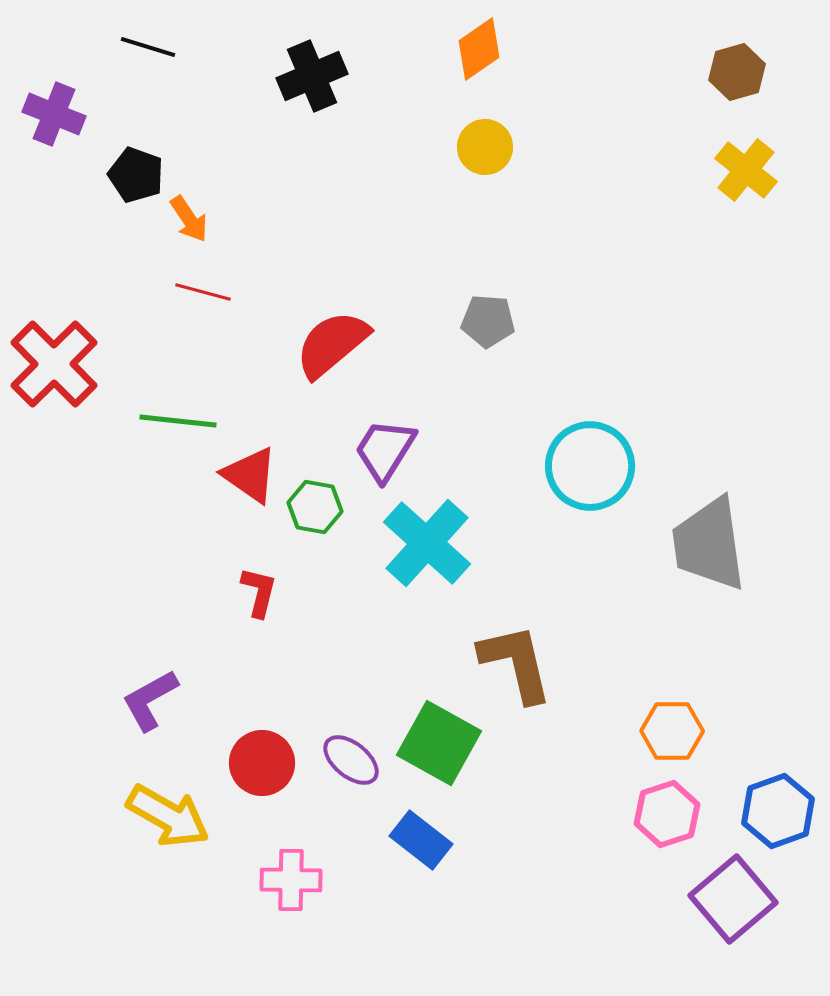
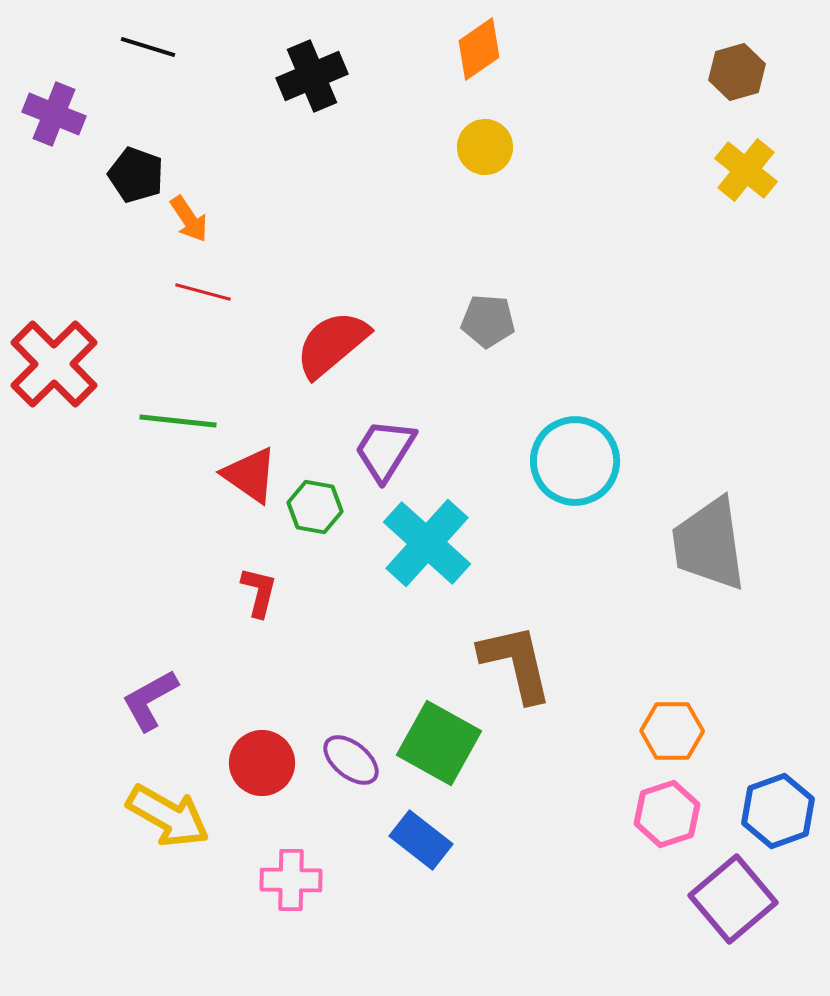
cyan circle: moved 15 px left, 5 px up
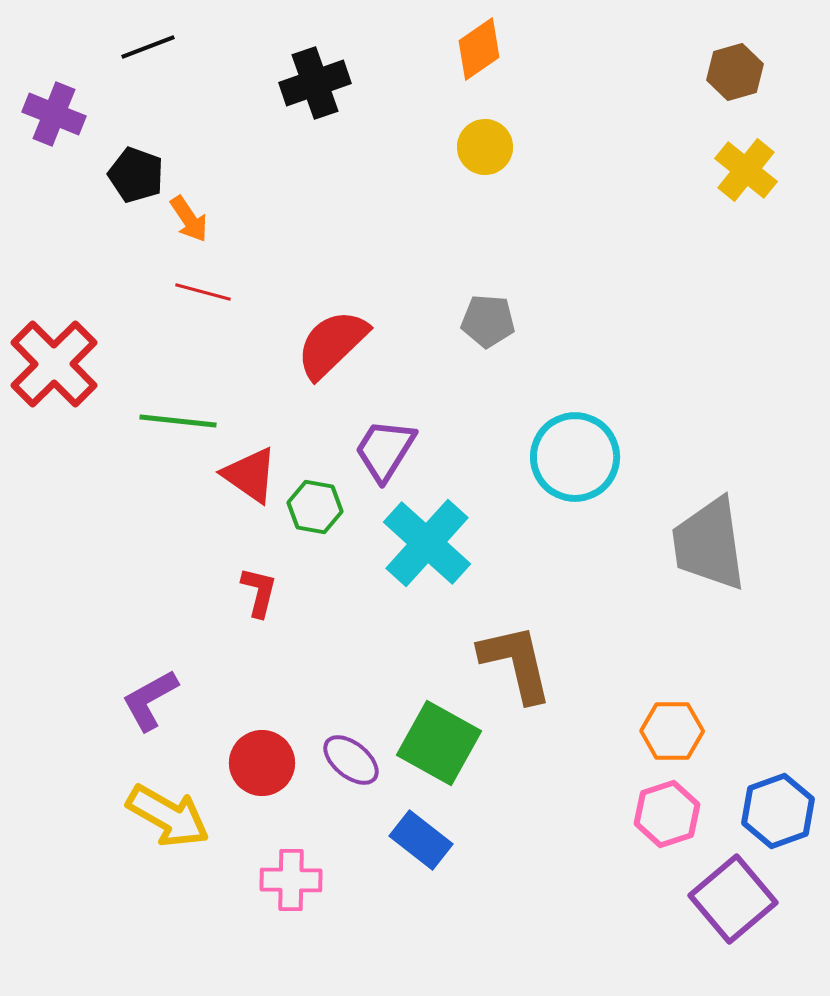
black line: rotated 38 degrees counterclockwise
brown hexagon: moved 2 px left
black cross: moved 3 px right, 7 px down; rotated 4 degrees clockwise
red semicircle: rotated 4 degrees counterclockwise
cyan circle: moved 4 px up
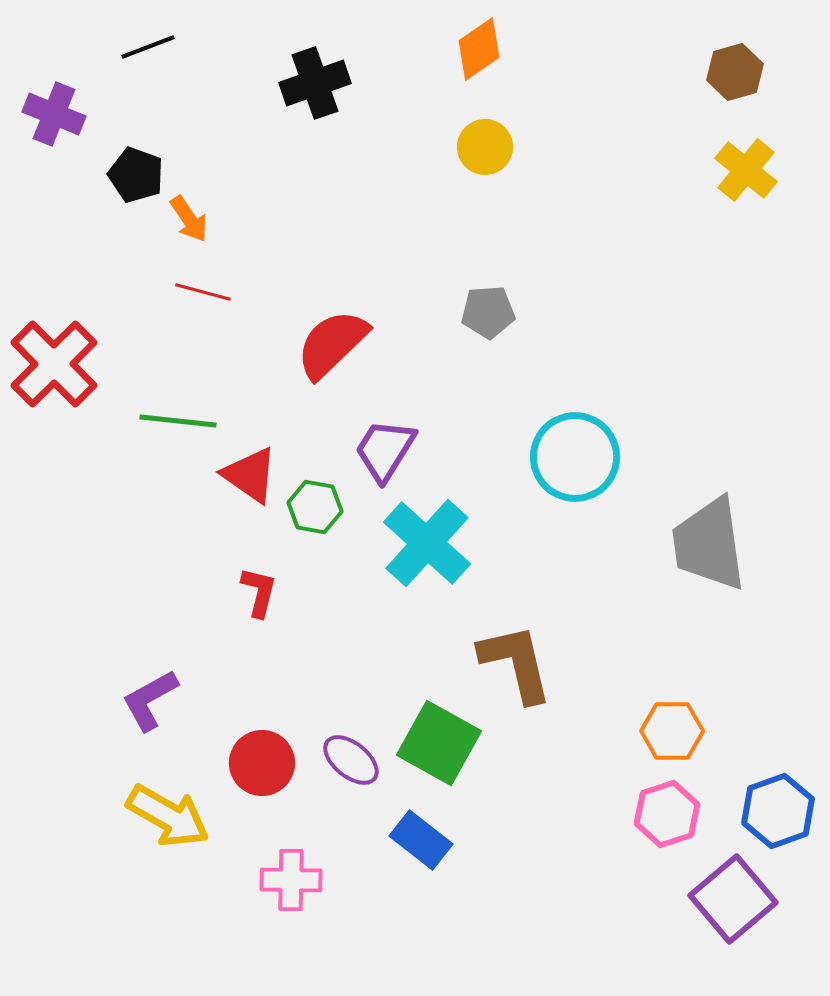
gray pentagon: moved 9 px up; rotated 8 degrees counterclockwise
